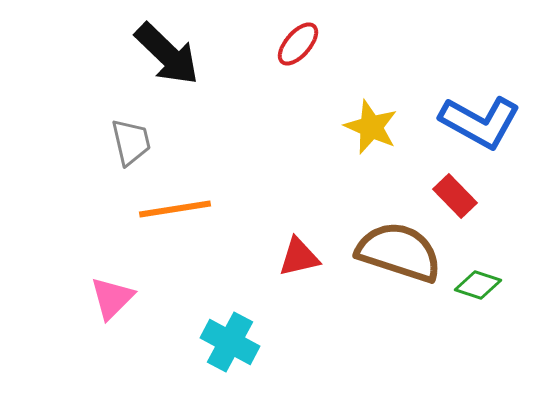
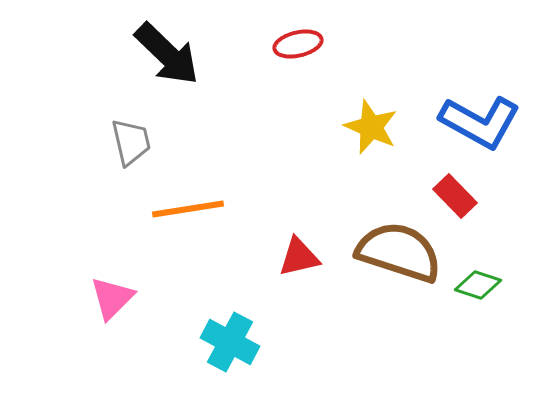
red ellipse: rotated 36 degrees clockwise
orange line: moved 13 px right
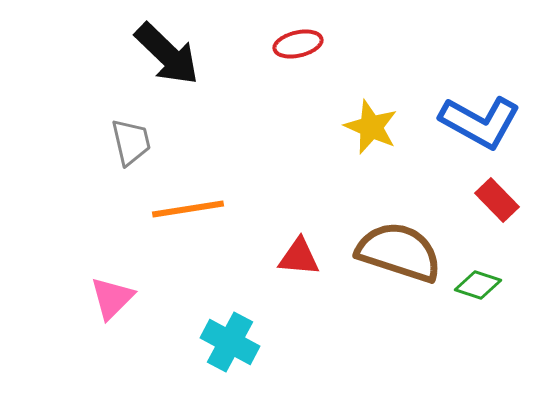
red rectangle: moved 42 px right, 4 px down
red triangle: rotated 18 degrees clockwise
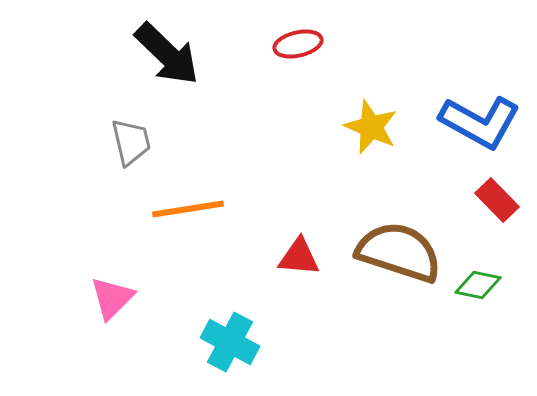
green diamond: rotated 6 degrees counterclockwise
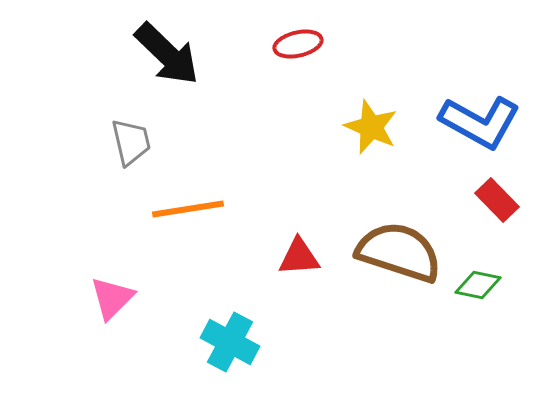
red triangle: rotated 9 degrees counterclockwise
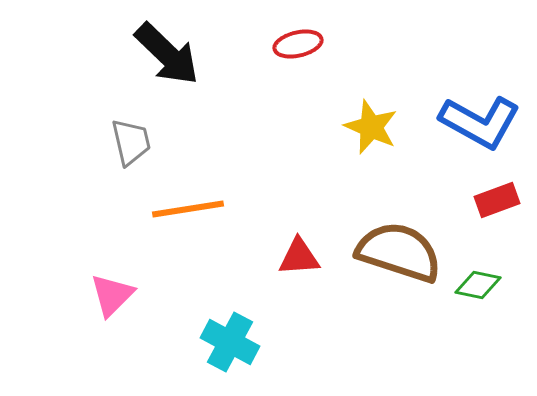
red rectangle: rotated 66 degrees counterclockwise
pink triangle: moved 3 px up
